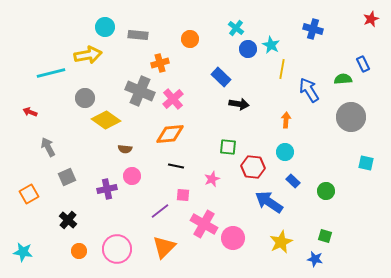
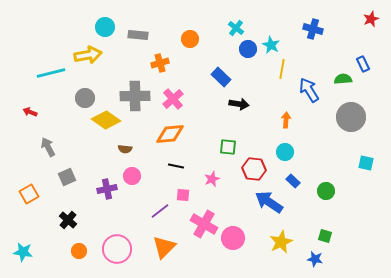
gray cross at (140, 91): moved 5 px left, 5 px down; rotated 24 degrees counterclockwise
red hexagon at (253, 167): moved 1 px right, 2 px down
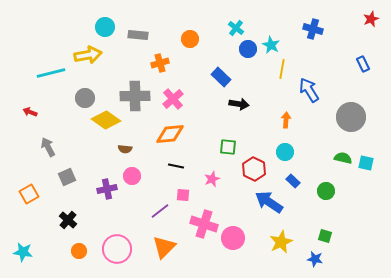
green semicircle at (343, 79): moved 79 px down; rotated 18 degrees clockwise
red hexagon at (254, 169): rotated 20 degrees clockwise
pink cross at (204, 224): rotated 12 degrees counterclockwise
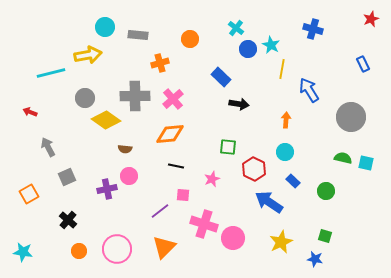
pink circle at (132, 176): moved 3 px left
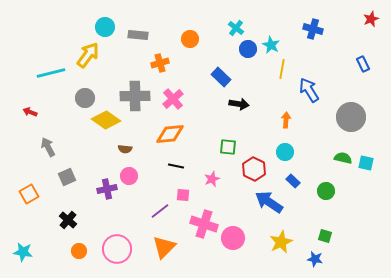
yellow arrow at (88, 55): rotated 44 degrees counterclockwise
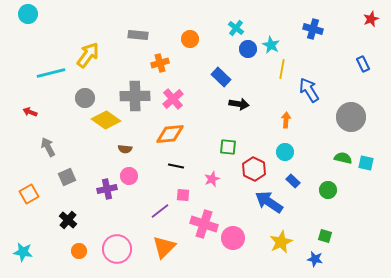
cyan circle at (105, 27): moved 77 px left, 13 px up
green circle at (326, 191): moved 2 px right, 1 px up
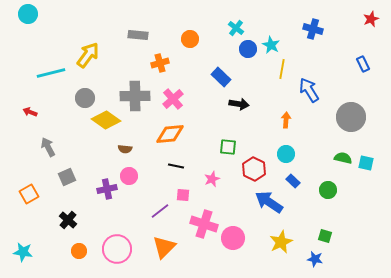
cyan circle at (285, 152): moved 1 px right, 2 px down
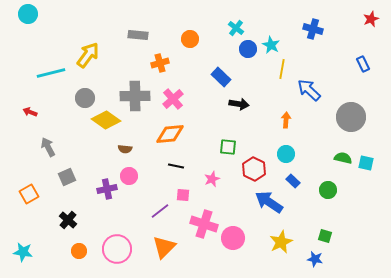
blue arrow at (309, 90): rotated 15 degrees counterclockwise
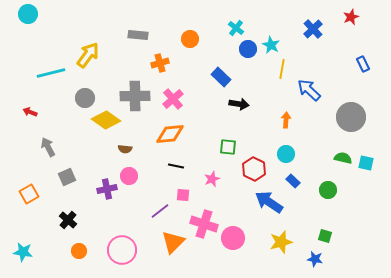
red star at (371, 19): moved 20 px left, 2 px up
blue cross at (313, 29): rotated 30 degrees clockwise
yellow star at (281, 242): rotated 10 degrees clockwise
orange triangle at (164, 247): moved 9 px right, 5 px up
pink circle at (117, 249): moved 5 px right, 1 px down
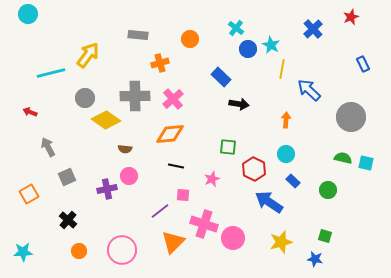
cyan star at (23, 252): rotated 12 degrees counterclockwise
